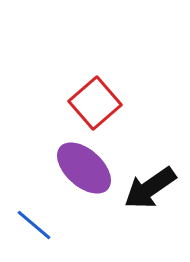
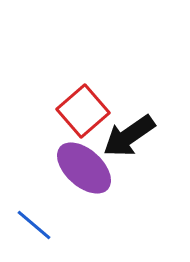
red square: moved 12 px left, 8 px down
black arrow: moved 21 px left, 52 px up
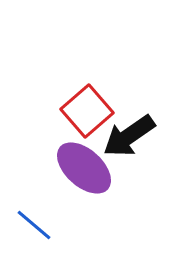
red square: moved 4 px right
